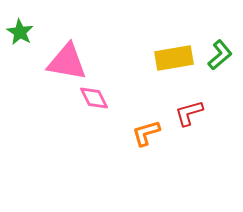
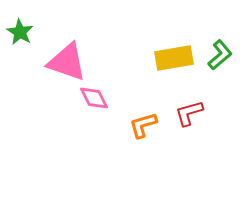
pink triangle: rotated 9 degrees clockwise
orange L-shape: moved 3 px left, 8 px up
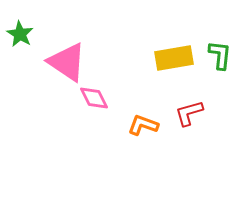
green star: moved 2 px down
green L-shape: rotated 44 degrees counterclockwise
pink triangle: rotated 15 degrees clockwise
orange L-shape: rotated 36 degrees clockwise
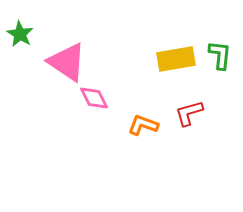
yellow rectangle: moved 2 px right, 1 px down
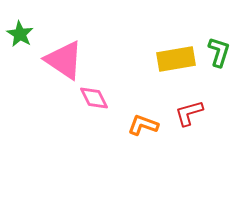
green L-shape: moved 1 px left, 3 px up; rotated 12 degrees clockwise
pink triangle: moved 3 px left, 2 px up
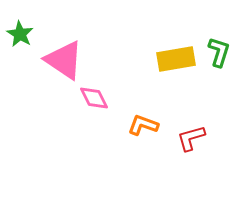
red L-shape: moved 2 px right, 25 px down
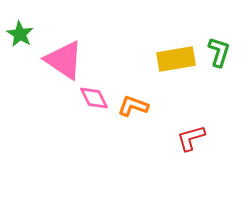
orange L-shape: moved 10 px left, 19 px up
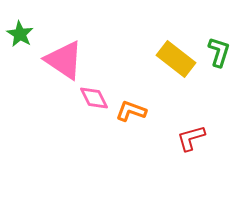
yellow rectangle: rotated 48 degrees clockwise
orange L-shape: moved 2 px left, 5 px down
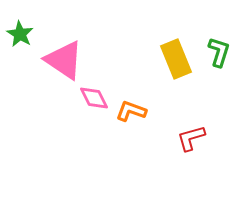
yellow rectangle: rotated 30 degrees clockwise
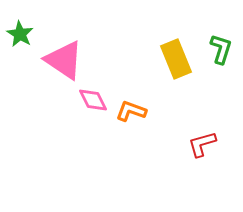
green L-shape: moved 2 px right, 3 px up
pink diamond: moved 1 px left, 2 px down
red L-shape: moved 11 px right, 6 px down
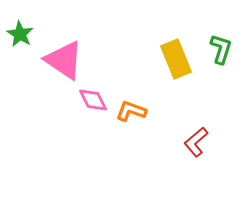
red L-shape: moved 6 px left, 2 px up; rotated 24 degrees counterclockwise
